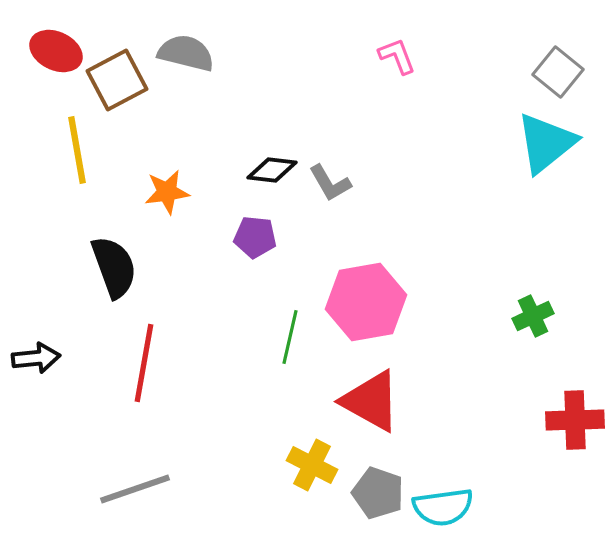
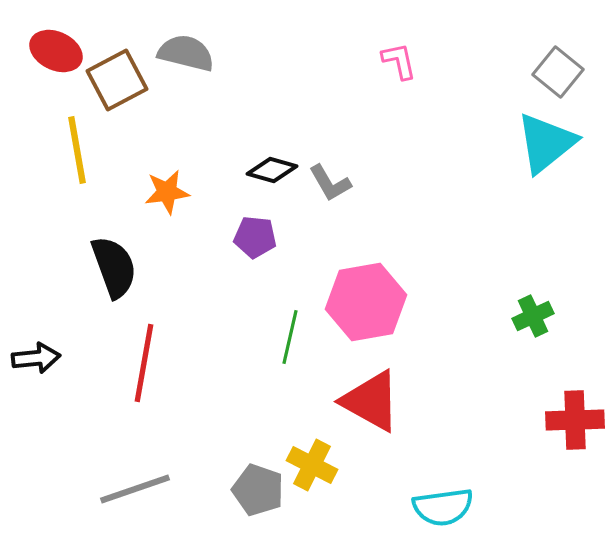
pink L-shape: moved 2 px right, 5 px down; rotated 9 degrees clockwise
black diamond: rotated 9 degrees clockwise
gray pentagon: moved 120 px left, 3 px up
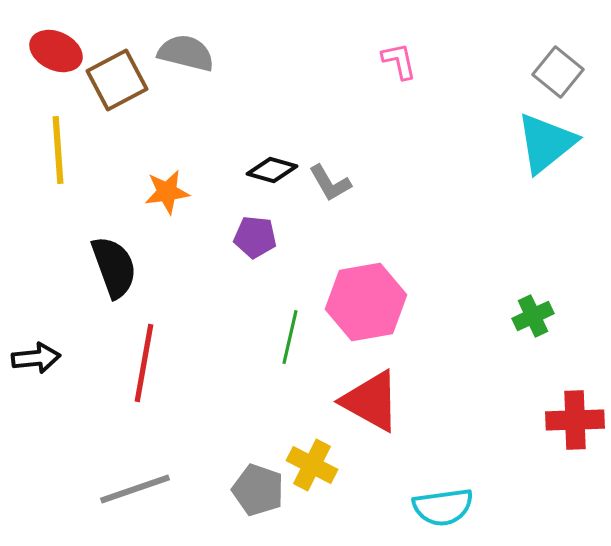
yellow line: moved 19 px left; rotated 6 degrees clockwise
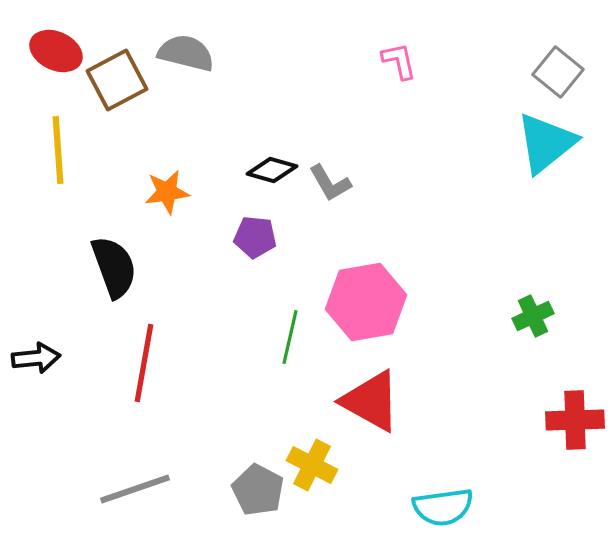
gray pentagon: rotated 9 degrees clockwise
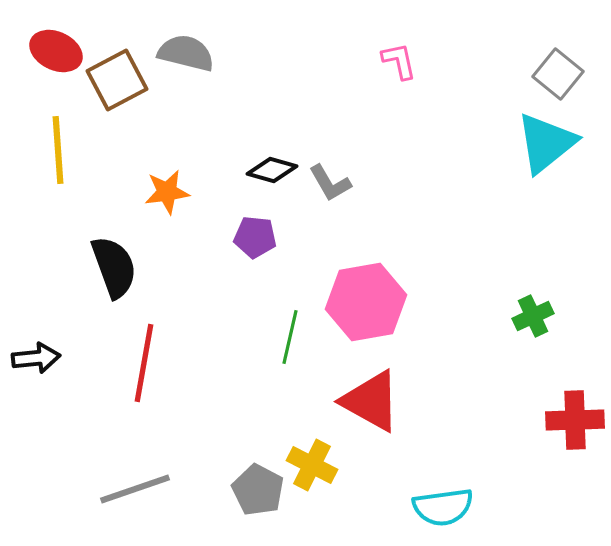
gray square: moved 2 px down
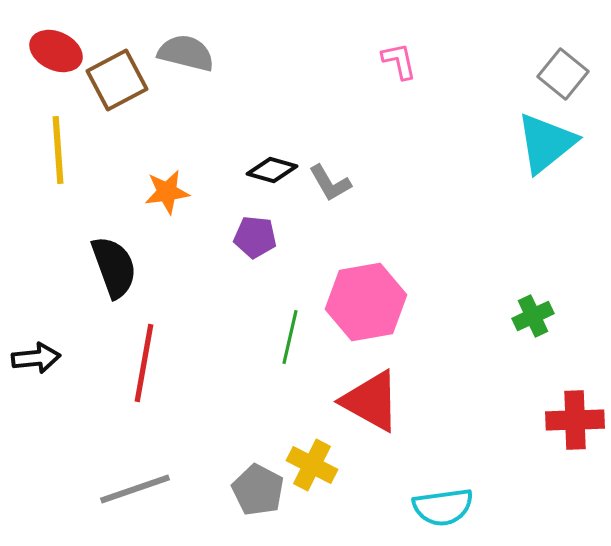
gray square: moved 5 px right
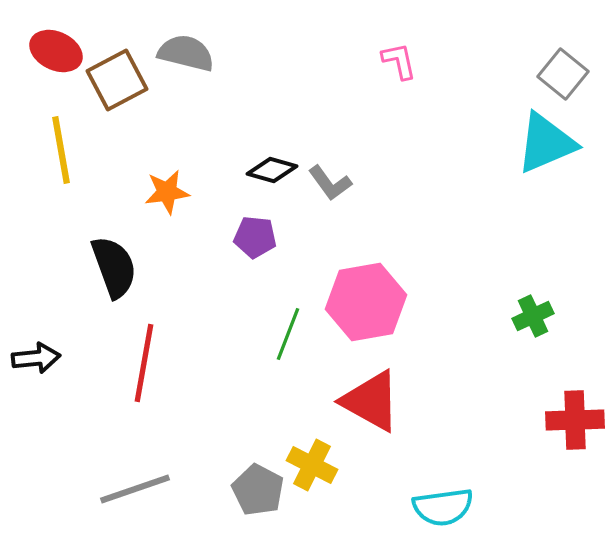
cyan triangle: rotated 16 degrees clockwise
yellow line: moved 3 px right; rotated 6 degrees counterclockwise
gray L-shape: rotated 6 degrees counterclockwise
green line: moved 2 px left, 3 px up; rotated 8 degrees clockwise
